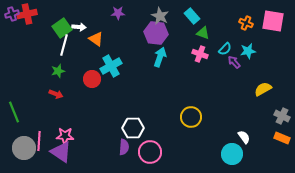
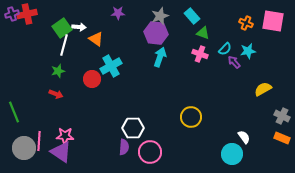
gray star: rotated 24 degrees clockwise
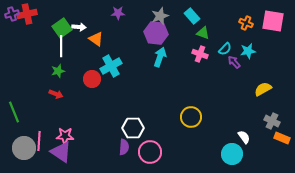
white line: moved 3 px left, 1 px down; rotated 15 degrees counterclockwise
gray cross: moved 10 px left, 5 px down
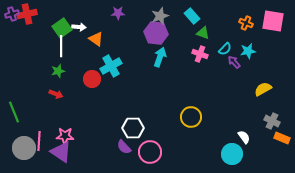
purple semicircle: rotated 133 degrees clockwise
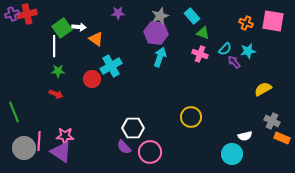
white line: moved 7 px left
green star: rotated 16 degrees clockwise
white semicircle: moved 1 px right, 1 px up; rotated 112 degrees clockwise
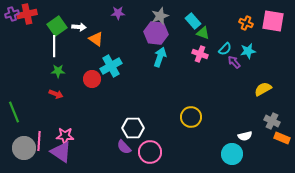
cyan rectangle: moved 1 px right, 5 px down
green square: moved 5 px left, 2 px up
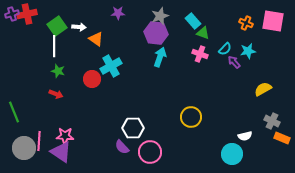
green star: rotated 16 degrees clockwise
purple semicircle: moved 2 px left
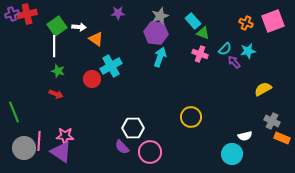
pink square: rotated 30 degrees counterclockwise
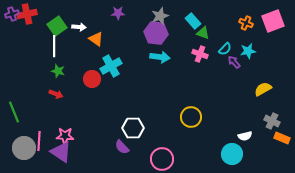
cyan arrow: rotated 78 degrees clockwise
pink circle: moved 12 px right, 7 px down
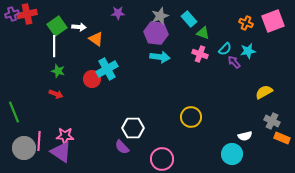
cyan rectangle: moved 4 px left, 2 px up
cyan cross: moved 4 px left, 3 px down
yellow semicircle: moved 1 px right, 3 px down
